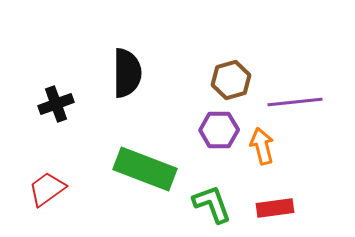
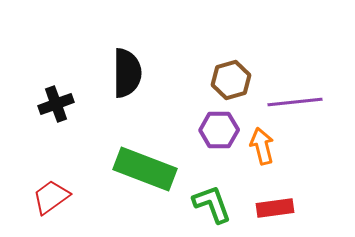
red trapezoid: moved 4 px right, 8 px down
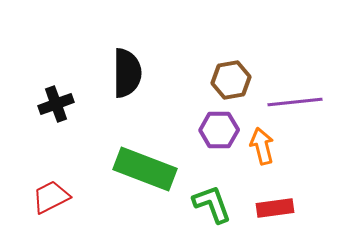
brown hexagon: rotated 6 degrees clockwise
red trapezoid: rotated 9 degrees clockwise
